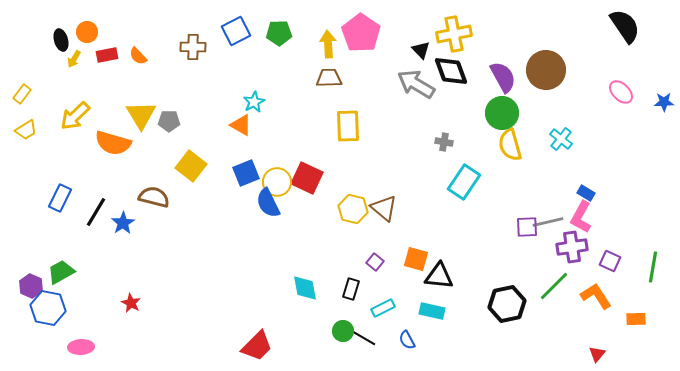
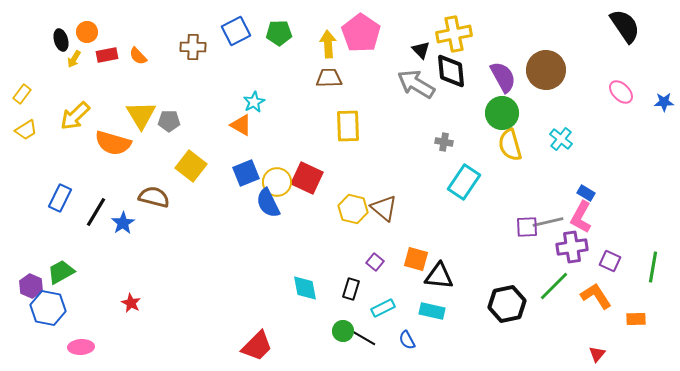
black diamond at (451, 71): rotated 15 degrees clockwise
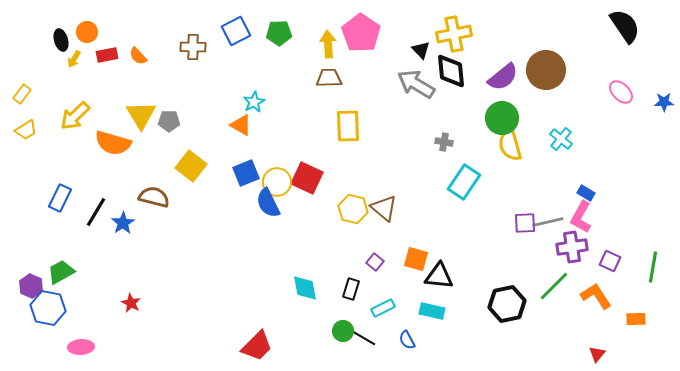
purple semicircle at (503, 77): rotated 80 degrees clockwise
green circle at (502, 113): moved 5 px down
purple square at (527, 227): moved 2 px left, 4 px up
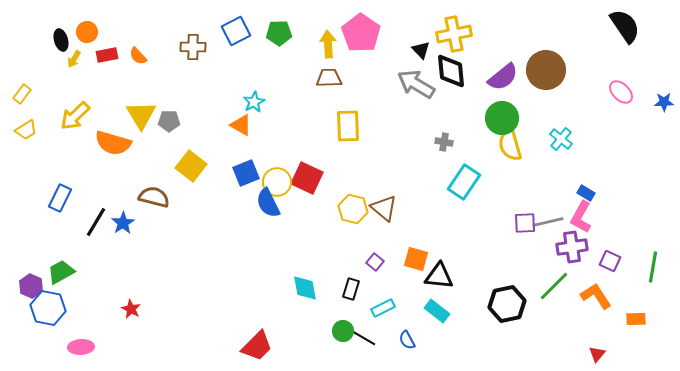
black line at (96, 212): moved 10 px down
red star at (131, 303): moved 6 px down
cyan rectangle at (432, 311): moved 5 px right; rotated 25 degrees clockwise
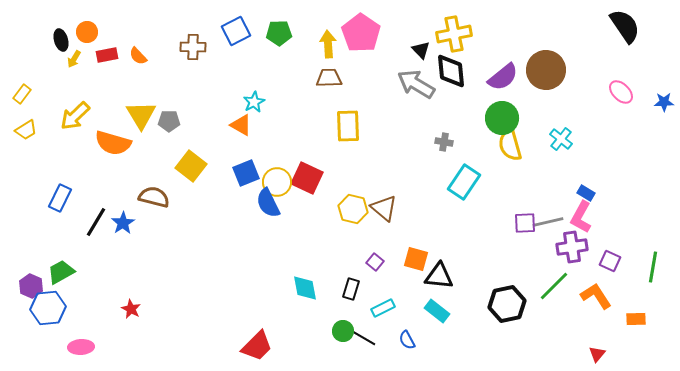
blue hexagon at (48, 308): rotated 16 degrees counterclockwise
